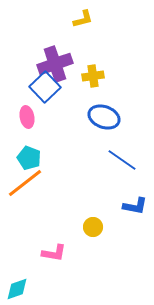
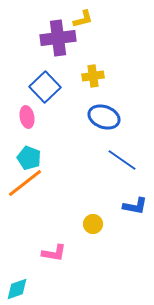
purple cross: moved 3 px right, 26 px up; rotated 12 degrees clockwise
yellow circle: moved 3 px up
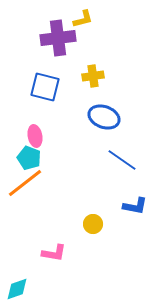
blue square: rotated 32 degrees counterclockwise
pink ellipse: moved 8 px right, 19 px down
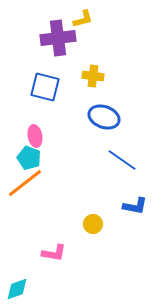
yellow cross: rotated 15 degrees clockwise
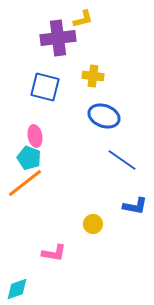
blue ellipse: moved 1 px up
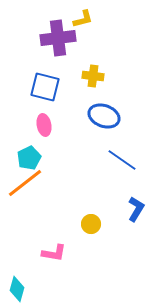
pink ellipse: moved 9 px right, 11 px up
cyan pentagon: rotated 25 degrees clockwise
blue L-shape: moved 1 px right, 3 px down; rotated 70 degrees counterclockwise
yellow circle: moved 2 px left
cyan diamond: rotated 55 degrees counterclockwise
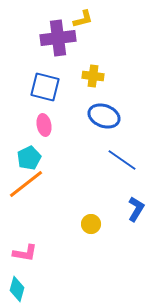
orange line: moved 1 px right, 1 px down
pink L-shape: moved 29 px left
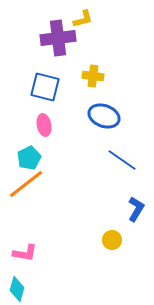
yellow circle: moved 21 px right, 16 px down
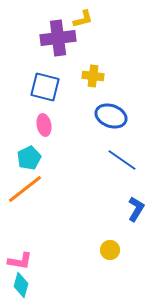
blue ellipse: moved 7 px right
orange line: moved 1 px left, 5 px down
yellow circle: moved 2 px left, 10 px down
pink L-shape: moved 5 px left, 8 px down
cyan diamond: moved 4 px right, 4 px up
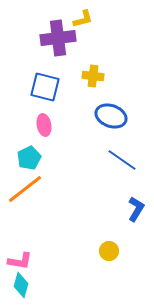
yellow circle: moved 1 px left, 1 px down
